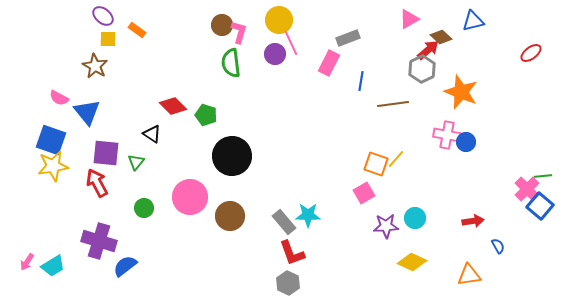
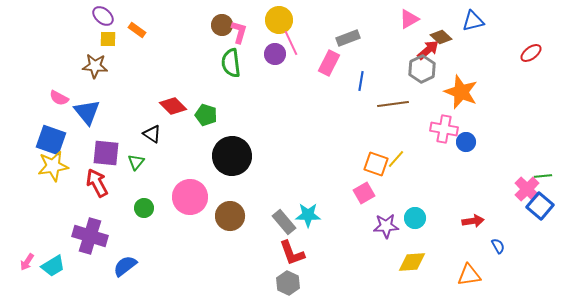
brown star at (95, 66): rotated 25 degrees counterclockwise
pink cross at (447, 135): moved 3 px left, 6 px up
purple cross at (99, 241): moved 9 px left, 5 px up
yellow diamond at (412, 262): rotated 28 degrees counterclockwise
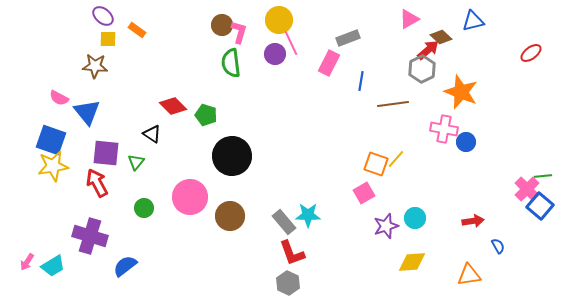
purple star at (386, 226): rotated 15 degrees counterclockwise
